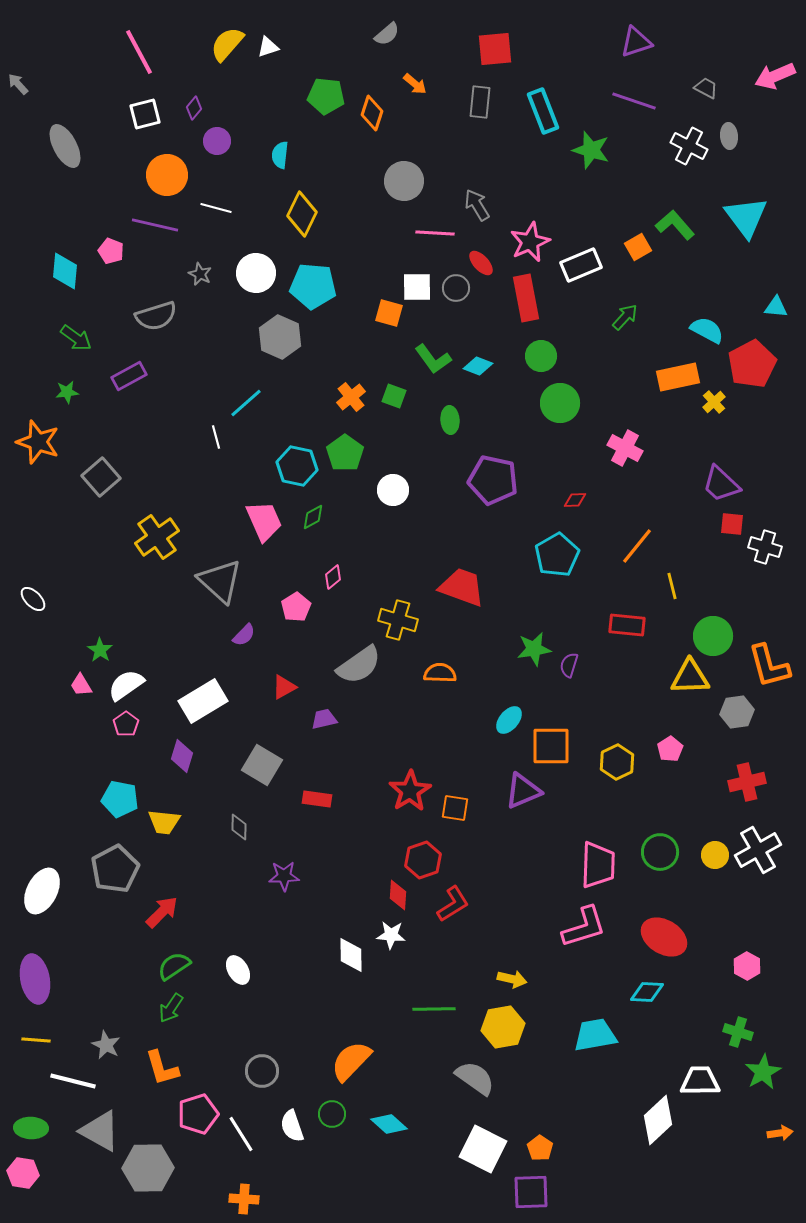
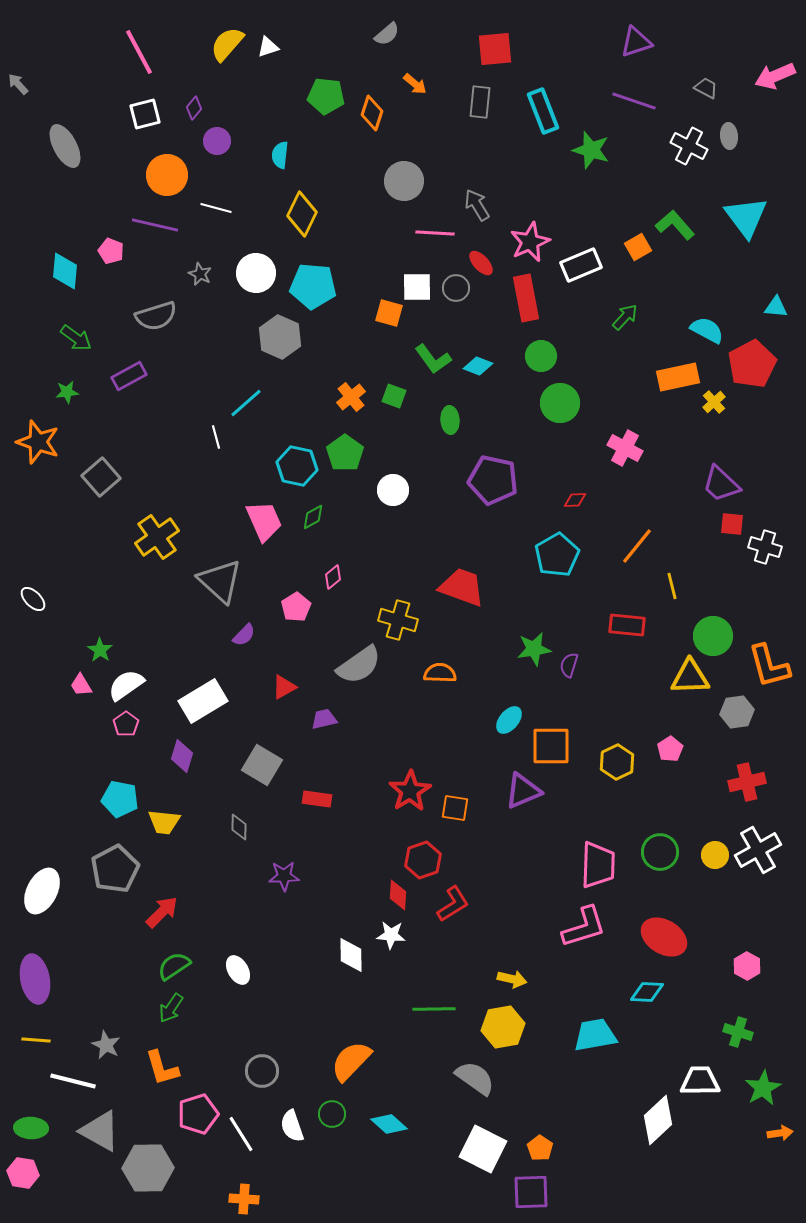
green star at (763, 1072): moved 16 px down
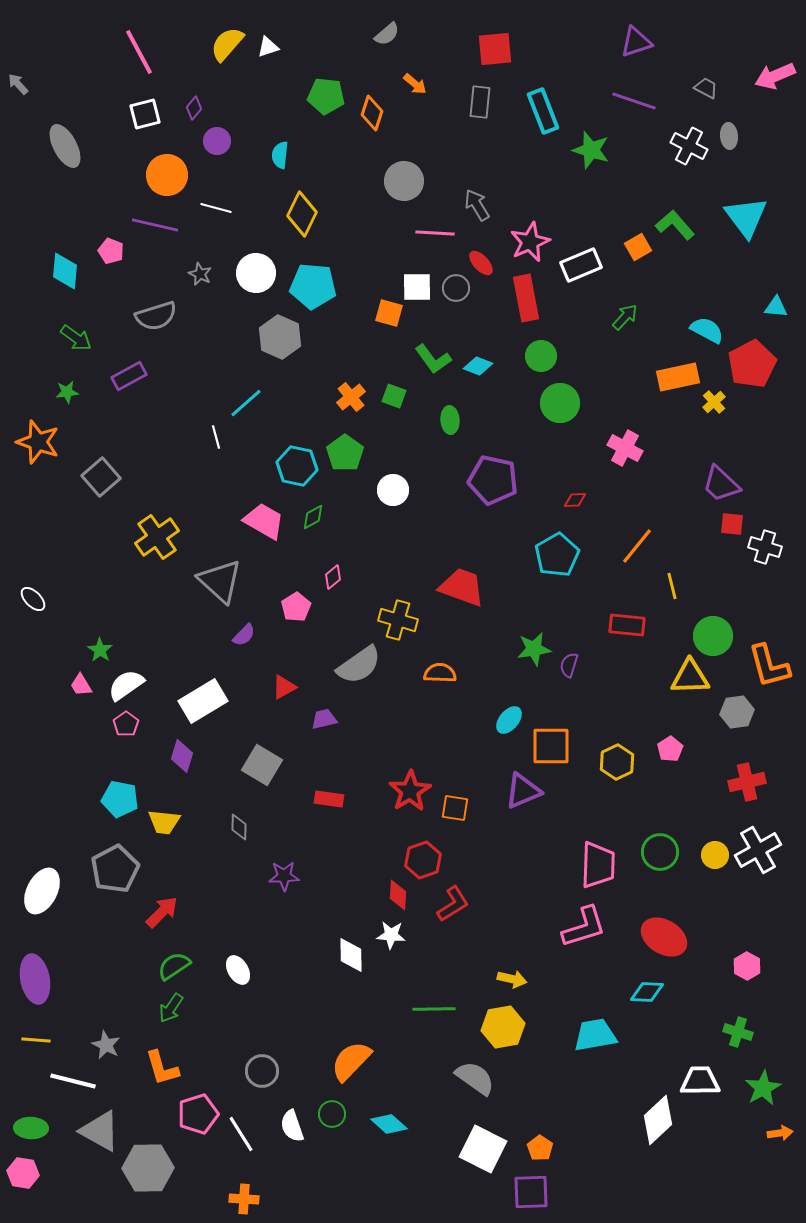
pink trapezoid at (264, 521): rotated 36 degrees counterclockwise
red rectangle at (317, 799): moved 12 px right
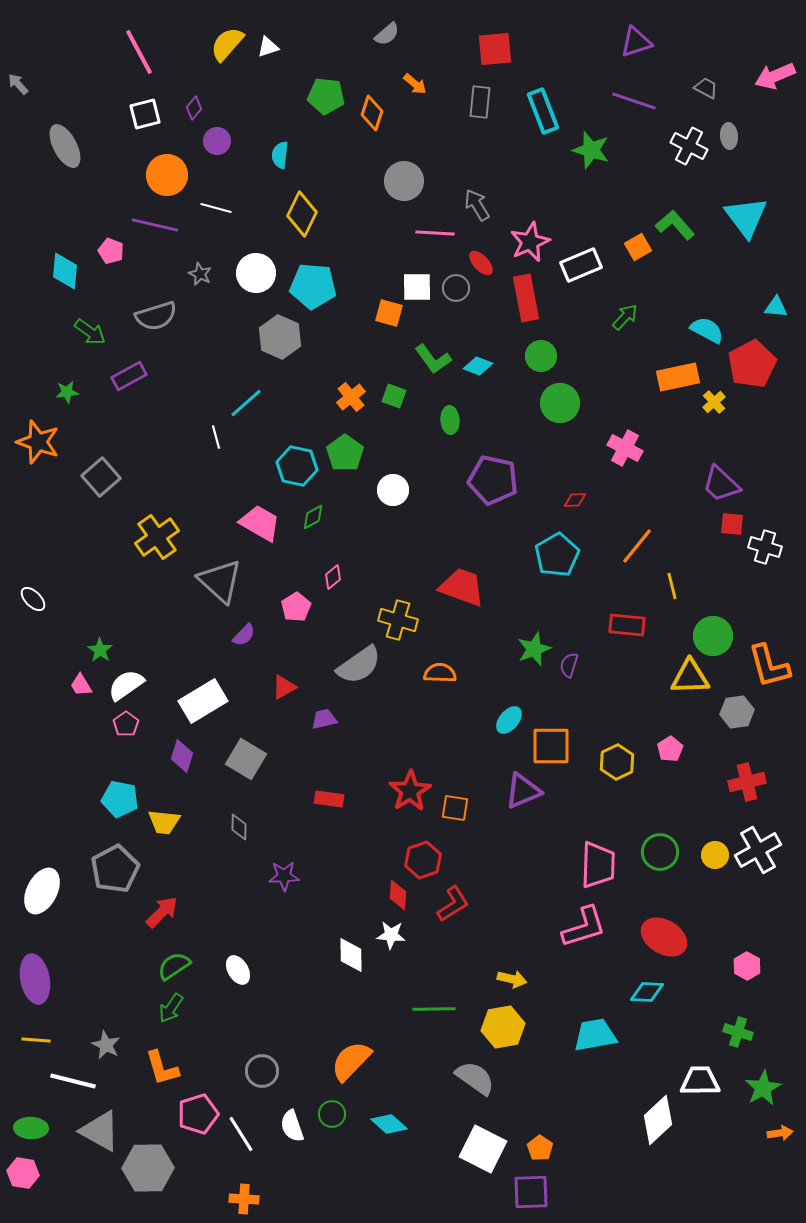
green arrow at (76, 338): moved 14 px right, 6 px up
pink trapezoid at (264, 521): moved 4 px left, 2 px down
green star at (534, 649): rotated 12 degrees counterclockwise
gray square at (262, 765): moved 16 px left, 6 px up
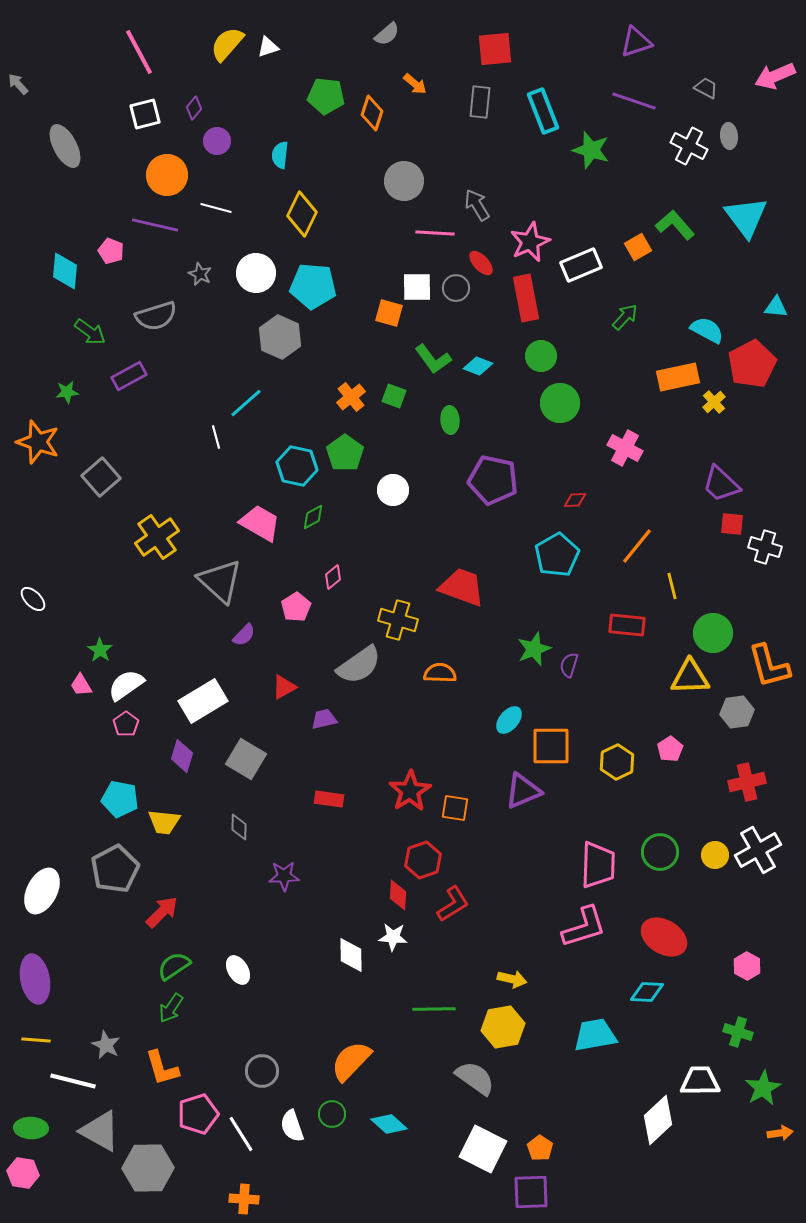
green circle at (713, 636): moved 3 px up
white star at (391, 935): moved 2 px right, 2 px down
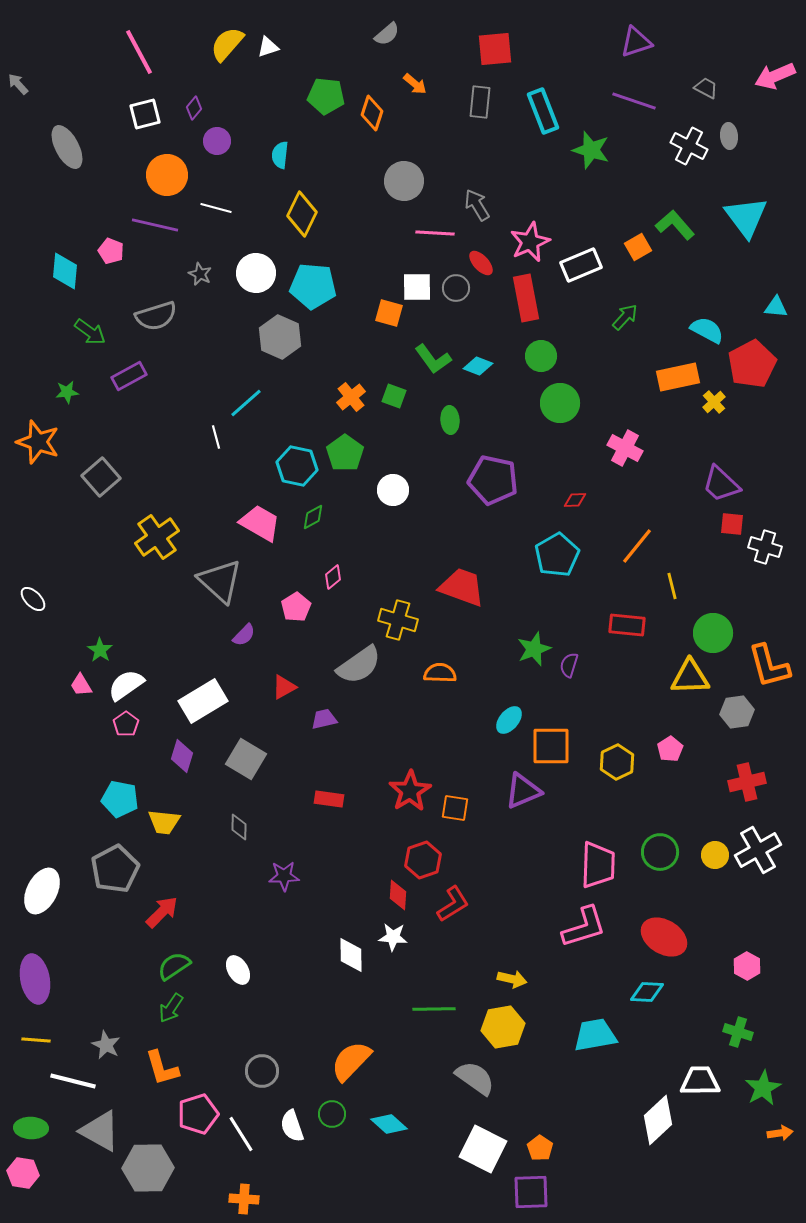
gray ellipse at (65, 146): moved 2 px right, 1 px down
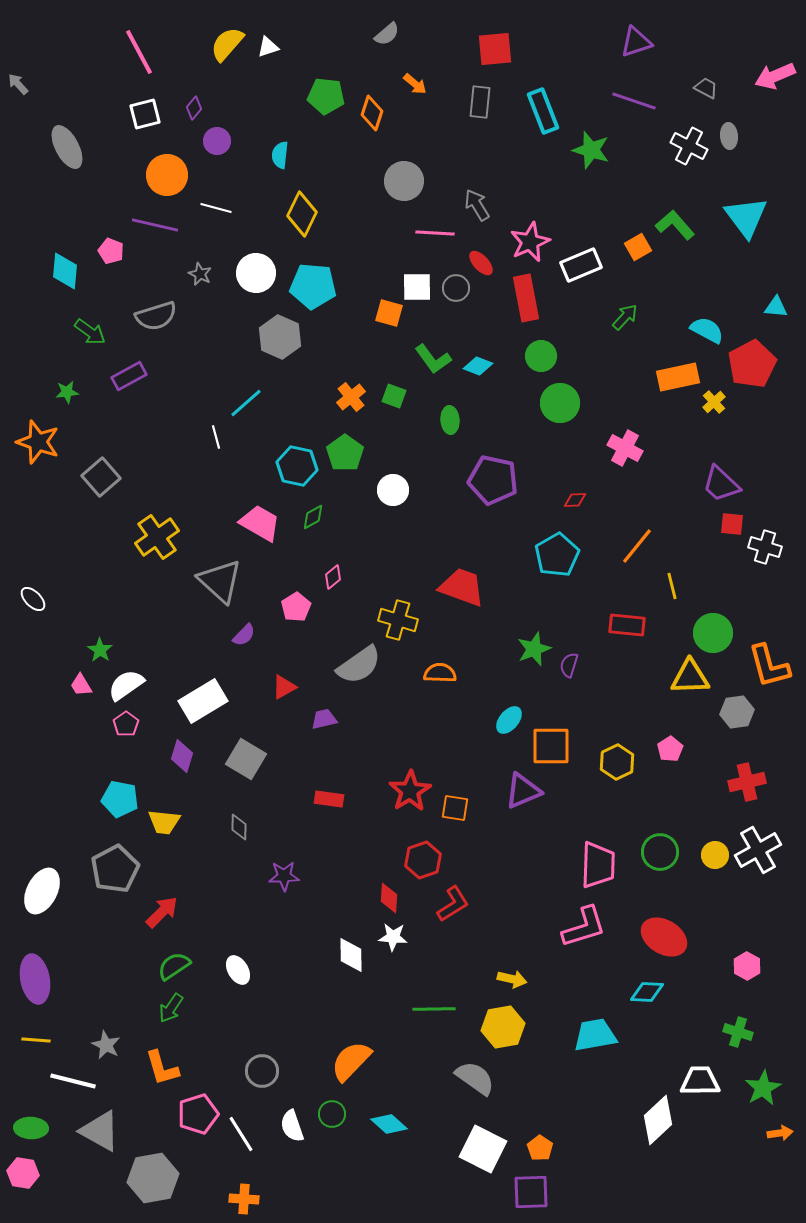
red diamond at (398, 895): moved 9 px left, 3 px down
gray hexagon at (148, 1168): moved 5 px right, 10 px down; rotated 9 degrees counterclockwise
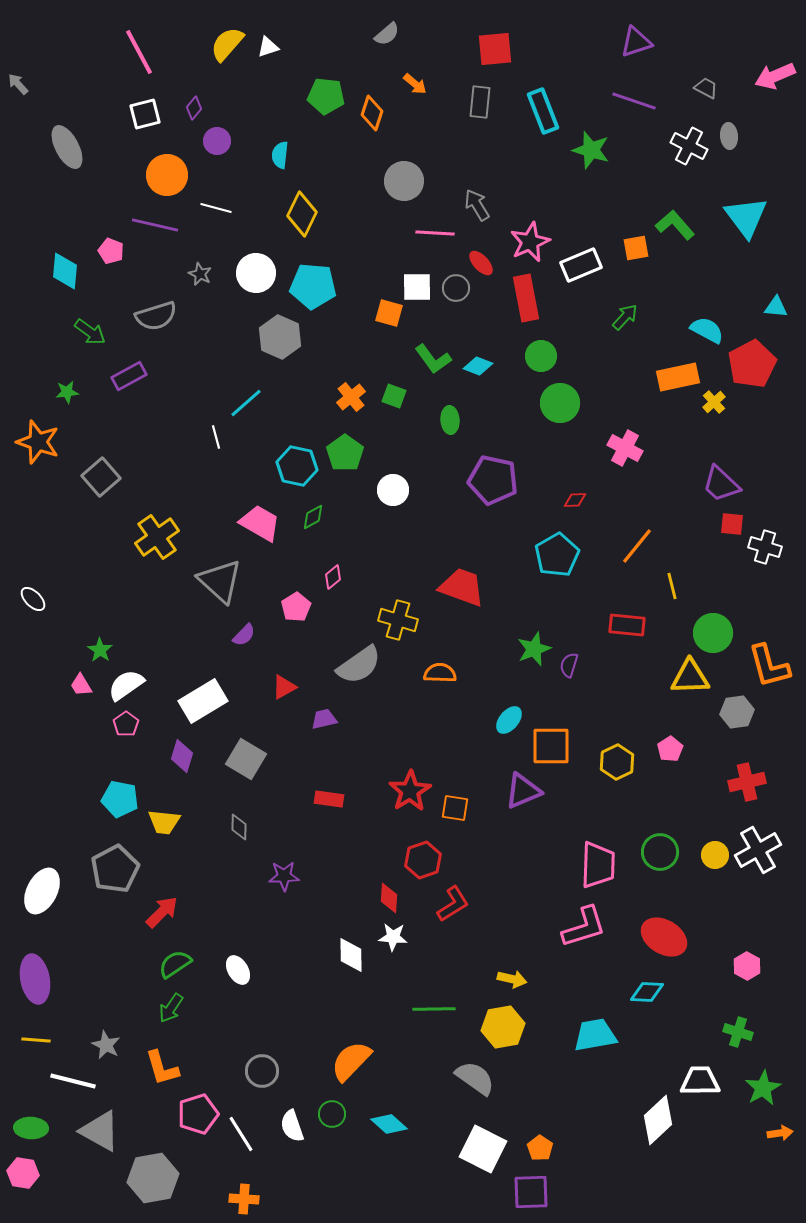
orange square at (638, 247): moved 2 px left, 1 px down; rotated 20 degrees clockwise
green semicircle at (174, 966): moved 1 px right, 2 px up
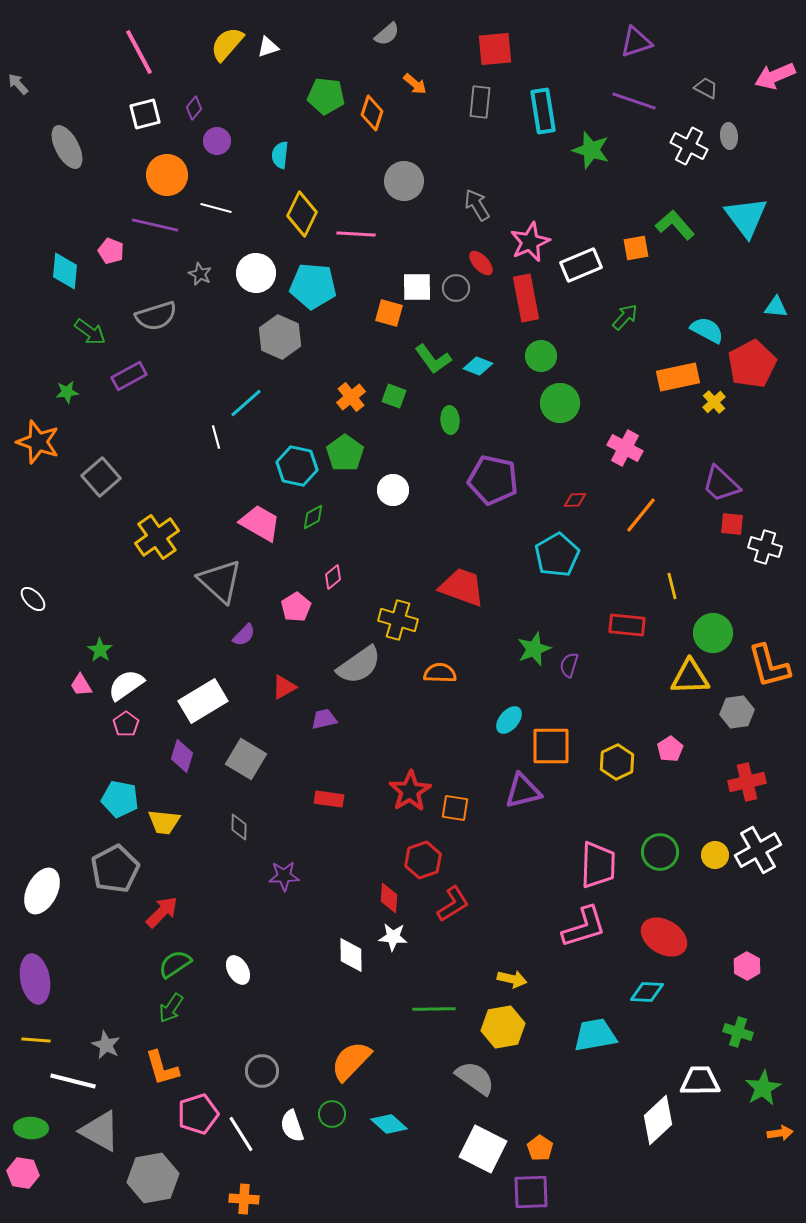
cyan rectangle at (543, 111): rotated 12 degrees clockwise
pink line at (435, 233): moved 79 px left, 1 px down
orange line at (637, 546): moved 4 px right, 31 px up
purple triangle at (523, 791): rotated 9 degrees clockwise
